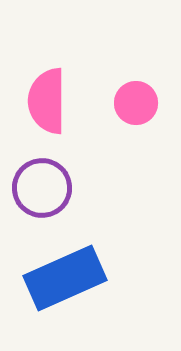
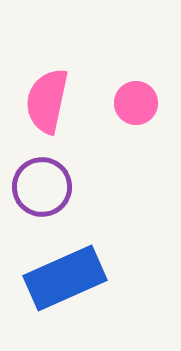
pink semicircle: rotated 12 degrees clockwise
purple circle: moved 1 px up
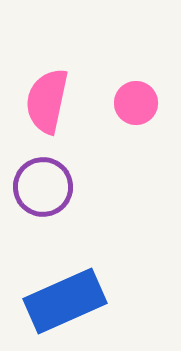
purple circle: moved 1 px right
blue rectangle: moved 23 px down
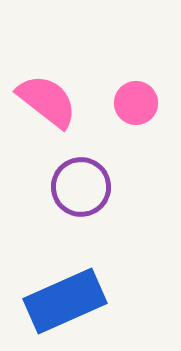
pink semicircle: rotated 116 degrees clockwise
purple circle: moved 38 px right
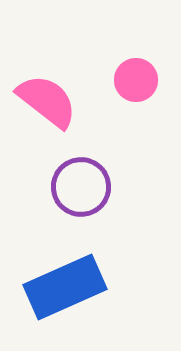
pink circle: moved 23 px up
blue rectangle: moved 14 px up
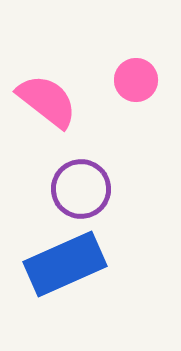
purple circle: moved 2 px down
blue rectangle: moved 23 px up
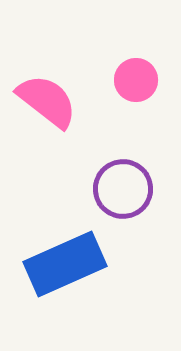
purple circle: moved 42 px right
